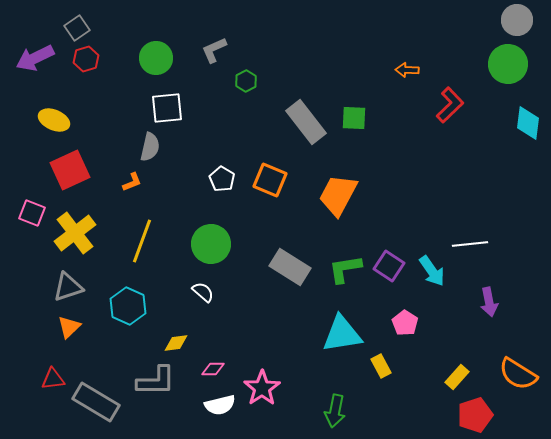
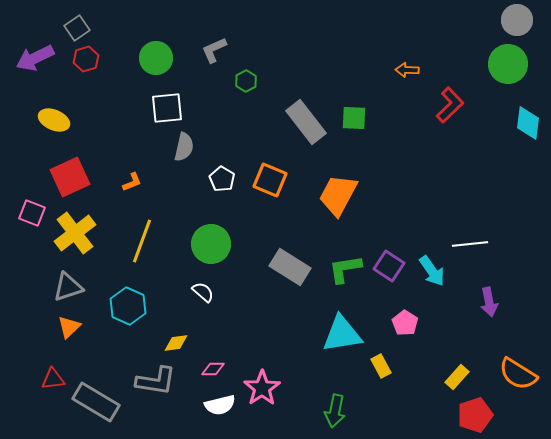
gray semicircle at (150, 147): moved 34 px right
red square at (70, 170): moved 7 px down
gray L-shape at (156, 381): rotated 9 degrees clockwise
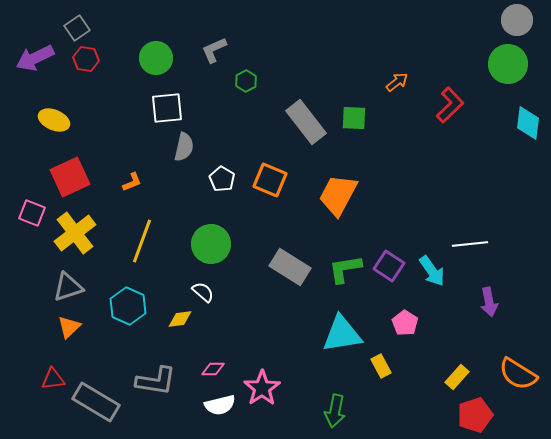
red hexagon at (86, 59): rotated 25 degrees clockwise
orange arrow at (407, 70): moved 10 px left, 12 px down; rotated 140 degrees clockwise
yellow diamond at (176, 343): moved 4 px right, 24 px up
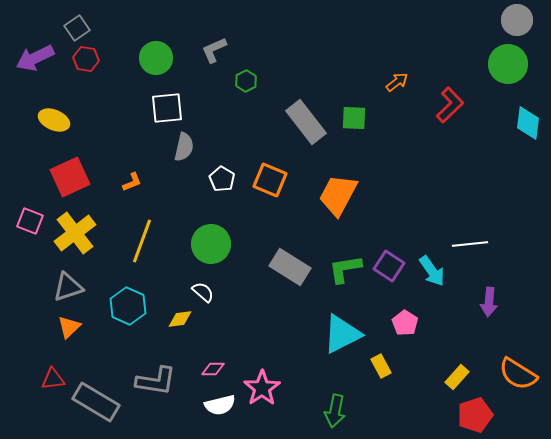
pink square at (32, 213): moved 2 px left, 8 px down
purple arrow at (489, 302): rotated 16 degrees clockwise
cyan triangle at (342, 334): rotated 18 degrees counterclockwise
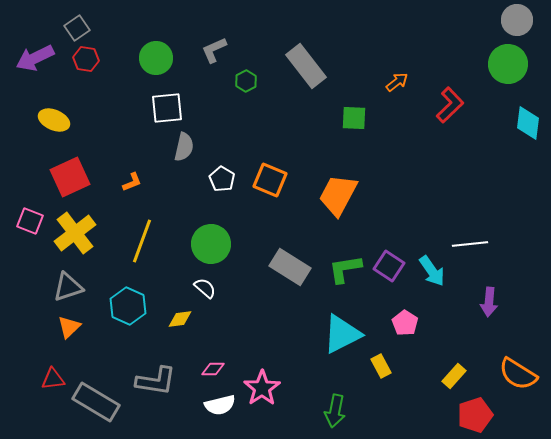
gray rectangle at (306, 122): moved 56 px up
white semicircle at (203, 292): moved 2 px right, 4 px up
yellow rectangle at (457, 377): moved 3 px left, 1 px up
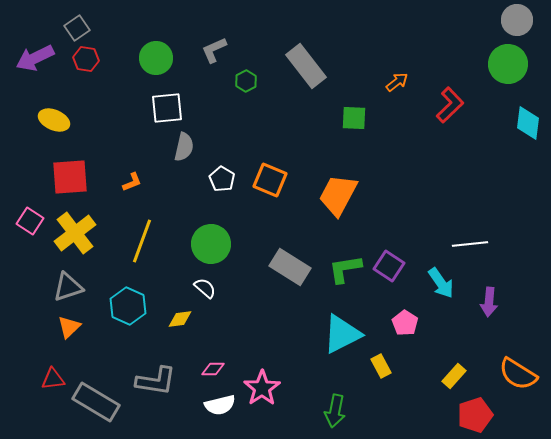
red square at (70, 177): rotated 21 degrees clockwise
pink square at (30, 221): rotated 12 degrees clockwise
cyan arrow at (432, 271): moved 9 px right, 12 px down
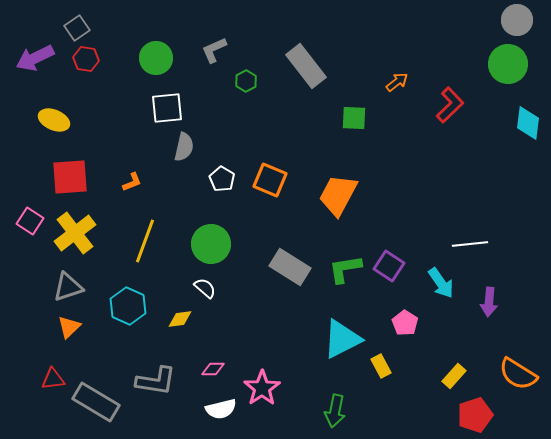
yellow line at (142, 241): moved 3 px right
cyan triangle at (342, 334): moved 5 px down
white semicircle at (220, 405): moved 1 px right, 4 px down
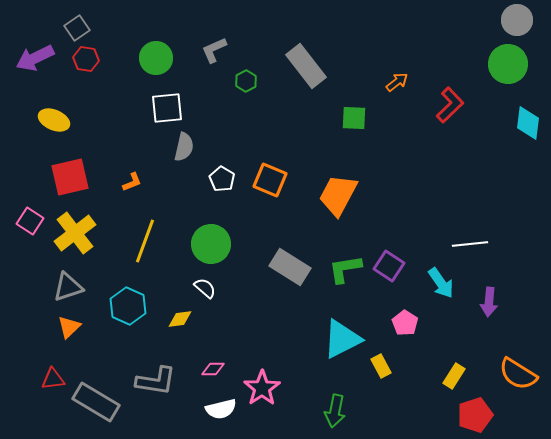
red square at (70, 177): rotated 9 degrees counterclockwise
yellow rectangle at (454, 376): rotated 10 degrees counterclockwise
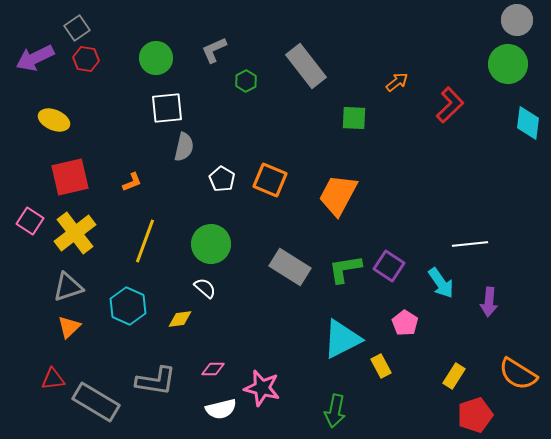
pink star at (262, 388): rotated 24 degrees counterclockwise
